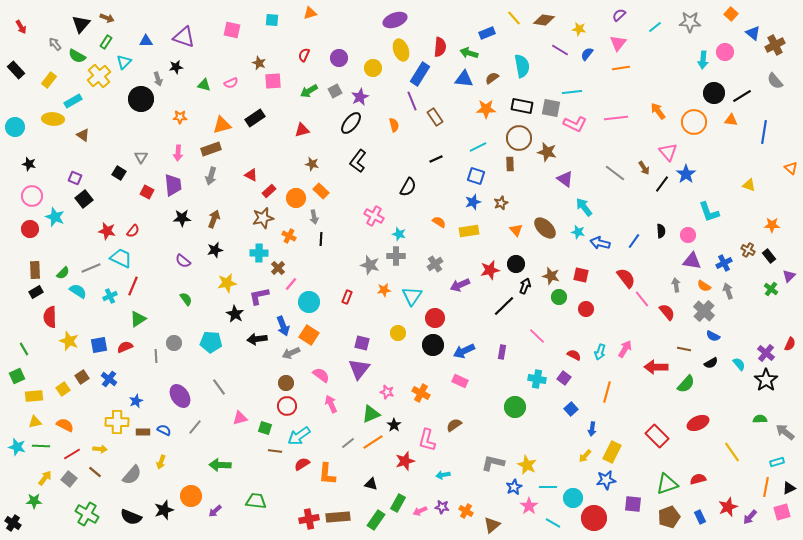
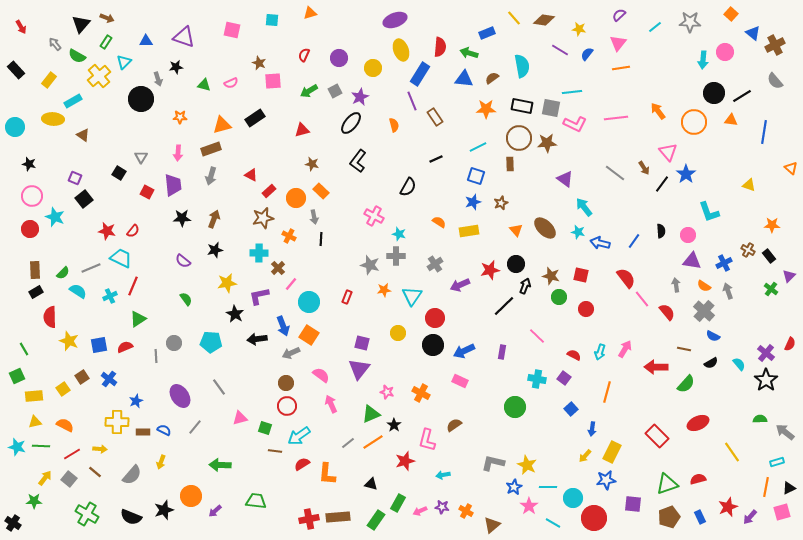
brown star at (547, 152): moved 9 px up; rotated 18 degrees counterclockwise
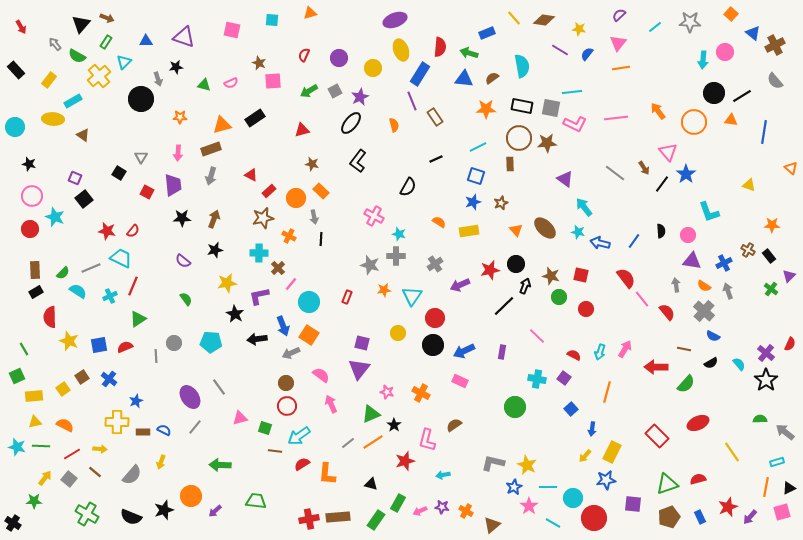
purple ellipse at (180, 396): moved 10 px right, 1 px down
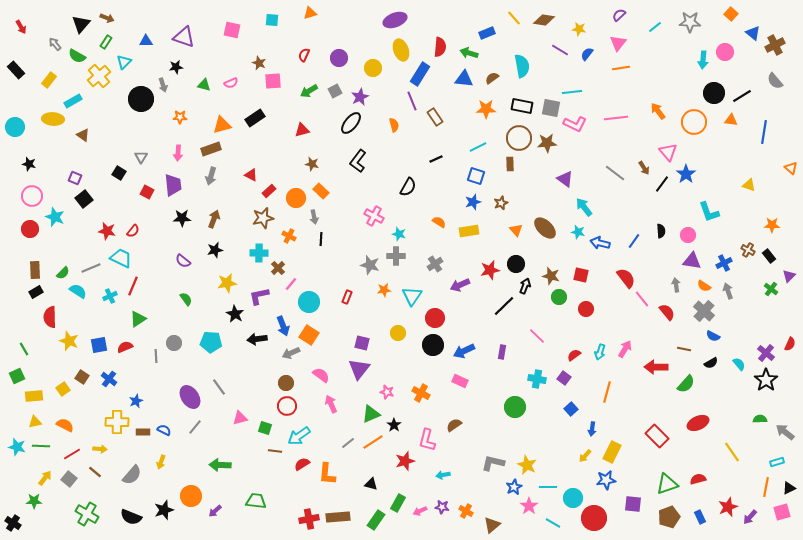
gray arrow at (158, 79): moved 5 px right, 6 px down
red semicircle at (574, 355): rotated 64 degrees counterclockwise
brown square at (82, 377): rotated 24 degrees counterclockwise
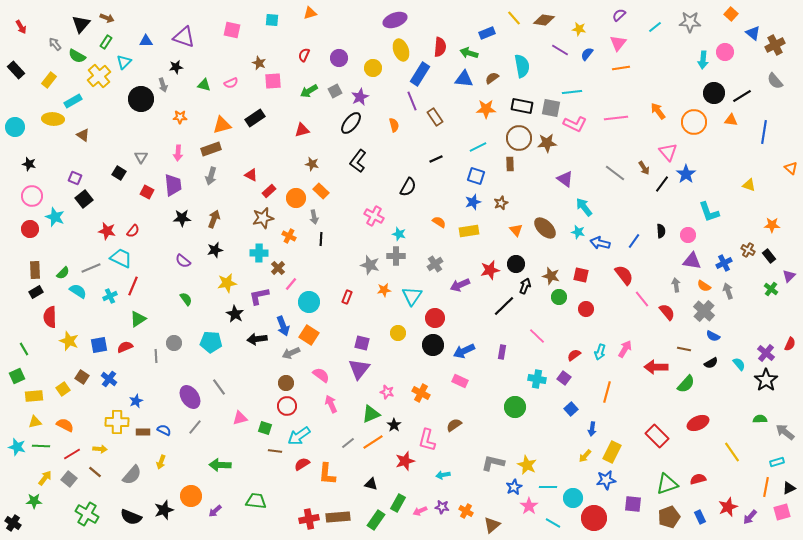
red semicircle at (626, 278): moved 2 px left, 3 px up
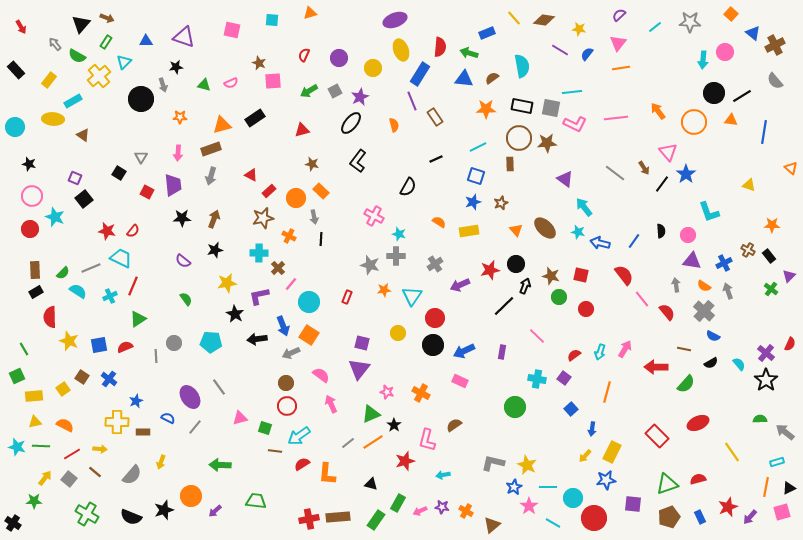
blue semicircle at (164, 430): moved 4 px right, 12 px up
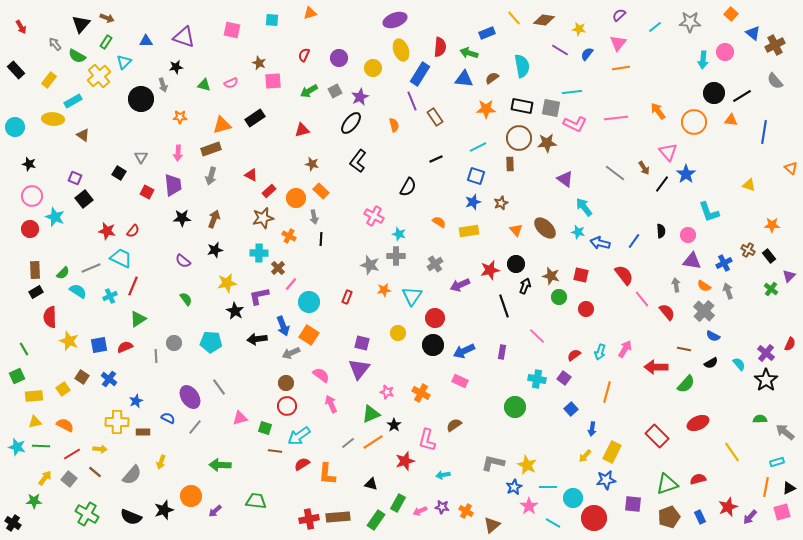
black line at (504, 306): rotated 65 degrees counterclockwise
black star at (235, 314): moved 3 px up
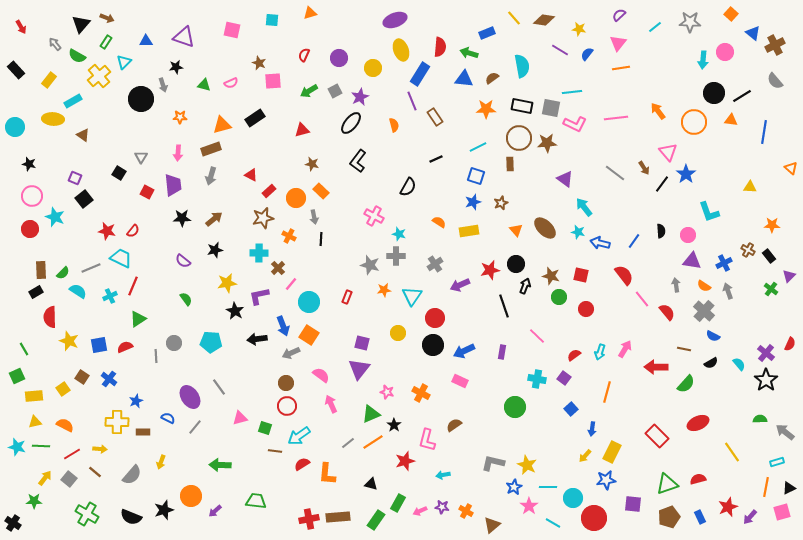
yellow triangle at (749, 185): moved 1 px right, 2 px down; rotated 16 degrees counterclockwise
brown arrow at (214, 219): rotated 30 degrees clockwise
brown rectangle at (35, 270): moved 6 px right
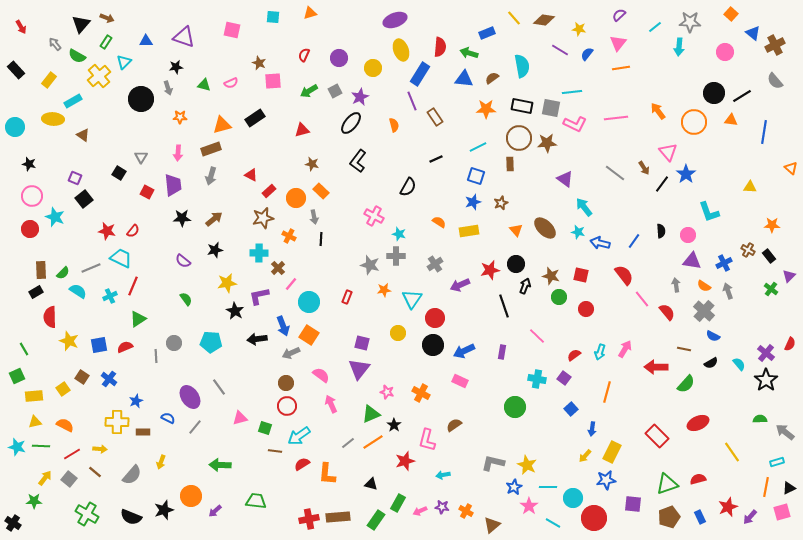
cyan square at (272, 20): moved 1 px right, 3 px up
cyan arrow at (703, 60): moved 24 px left, 13 px up
gray arrow at (163, 85): moved 5 px right, 3 px down
cyan triangle at (412, 296): moved 3 px down
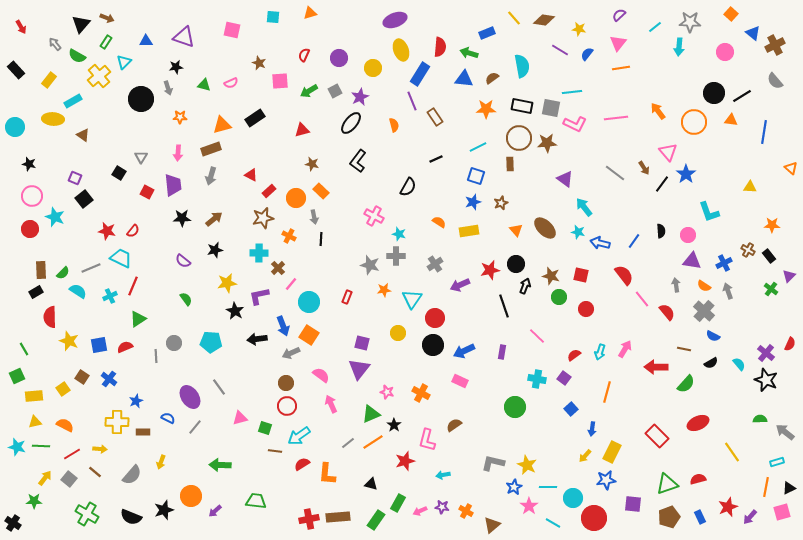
pink square at (273, 81): moved 7 px right
black star at (766, 380): rotated 15 degrees counterclockwise
